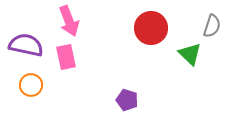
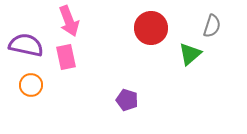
green triangle: rotated 35 degrees clockwise
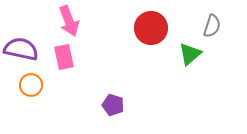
purple semicircle: moved 5 px left, 4 px down
pink rectangle: moved 2 px left
purple pentagon: moved 14 px left, 5 px down
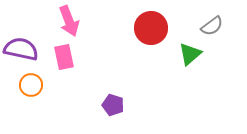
gray semicircle: rotated 35 degrees clockwise
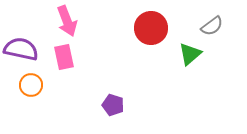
pink arrow: moved 2 px left
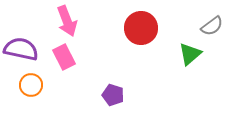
red circle: moved 10 px left
pink rectangle: rotated 15 degrees counterclockwise
purple pentagon: moved 10 px up
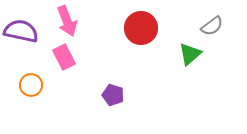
purple semicircle: moved 18 px up
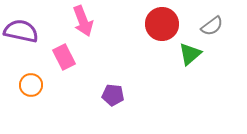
pink arrow: moved 16 px right
red circle: moved 21 px right, 4 px up
purple pentagon: rotated 10 degrees counterclockwise
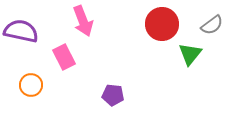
gray semicircle: moved 1 px up
green triangle: rotated 10 degrees counterclockwise
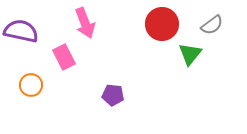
pink arrow: moved 2 px right, 2 px down
